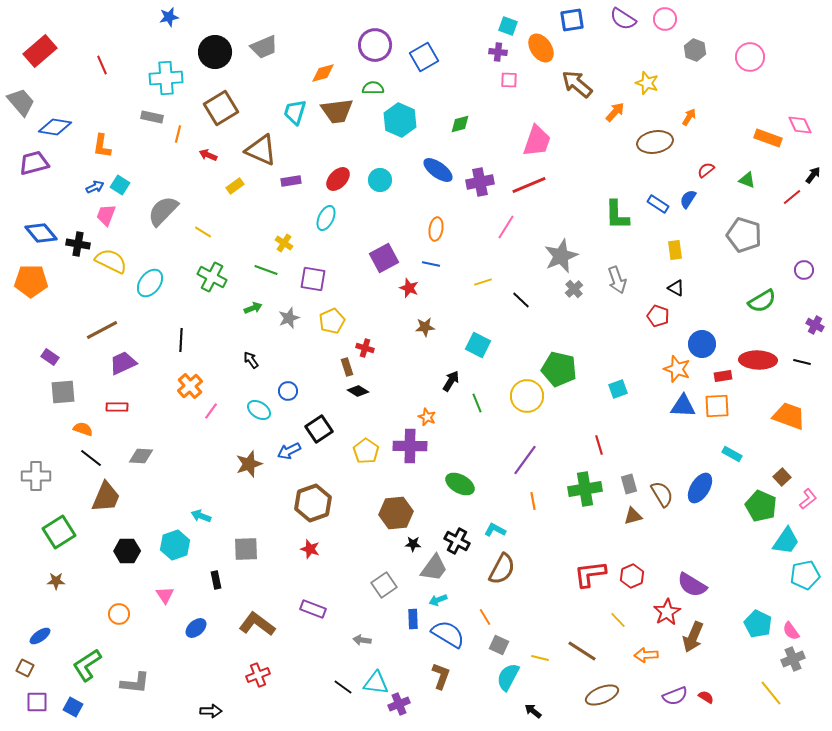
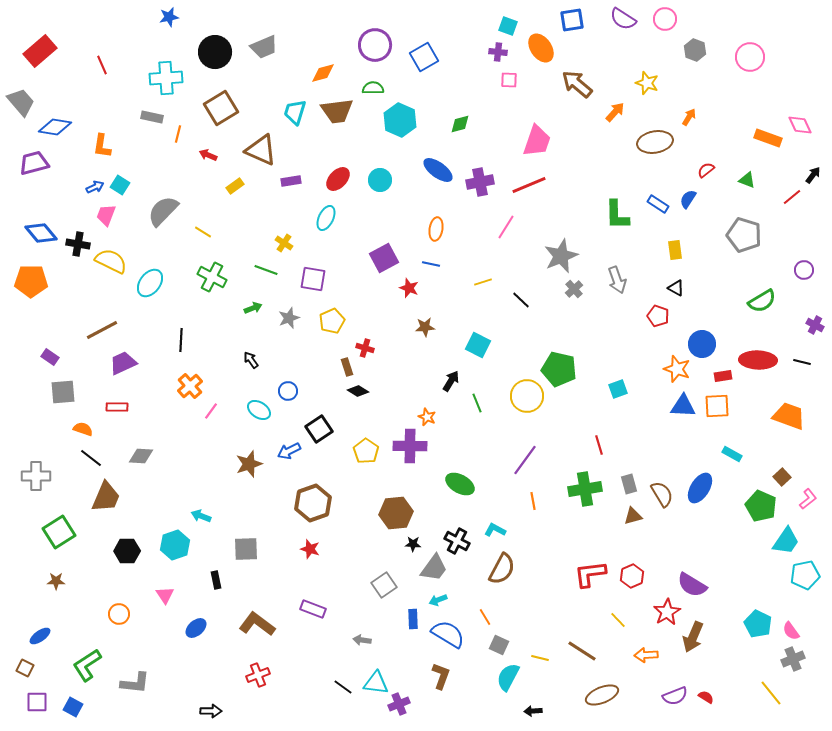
black arrow at (533, 711): rotated 42 degrees counterclockwise
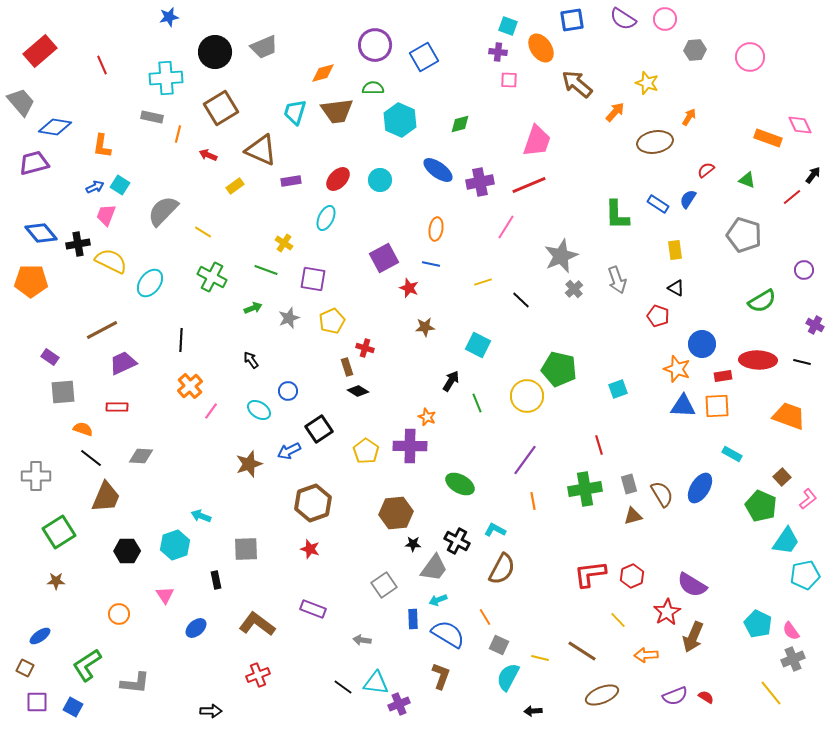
gray hexagon at (695, 50): rotated 25 degrees counterclockwise
black cross at (78, 244): rotated 20 degrees counterclockwise
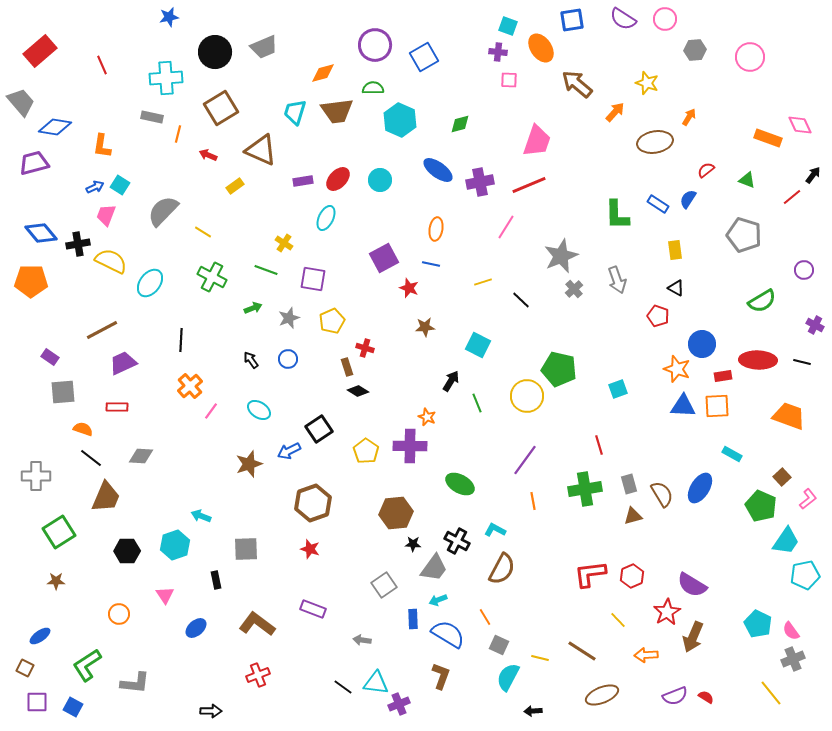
purple rectangle at (291, 181): moved 12 px right
blue circle at (288, 391): moved 32 px up
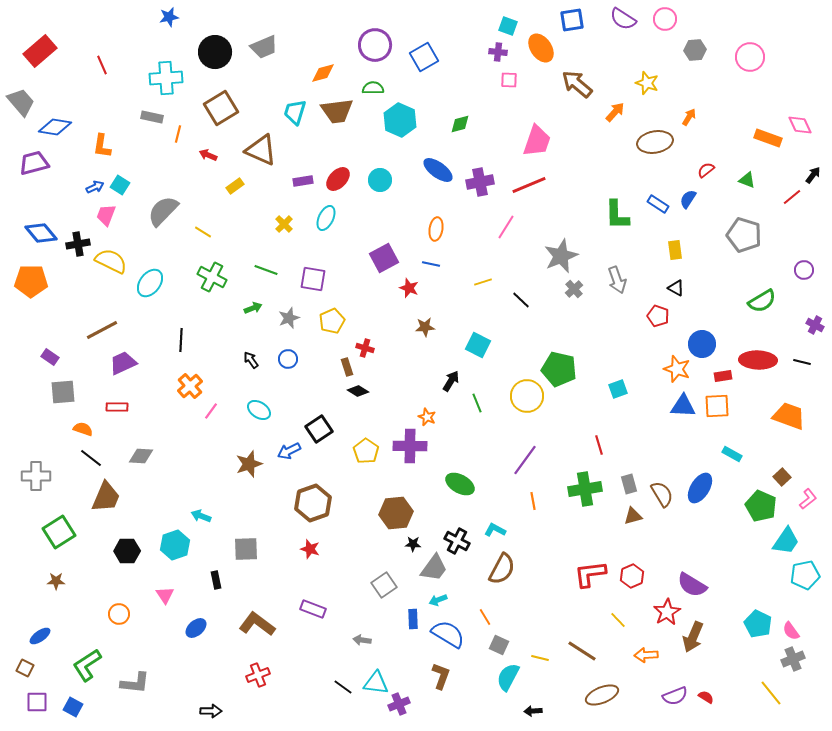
yellow cross at (284, 243): moved 19 px up; rotated 12 degrees clockwise
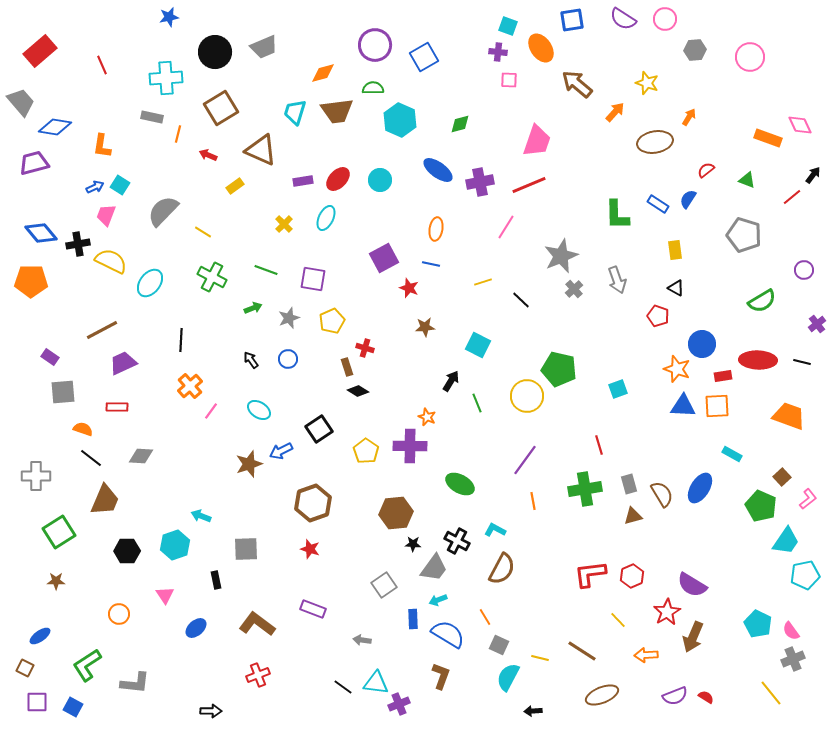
purple cross at (815, 325): moved 2 px right, 1 px up; rotated 24 degrees clockwise
blue arrow at (289, 451): moved 8 px left
brown trapezoid at (106, 497): moved 1 px left, 3 px down
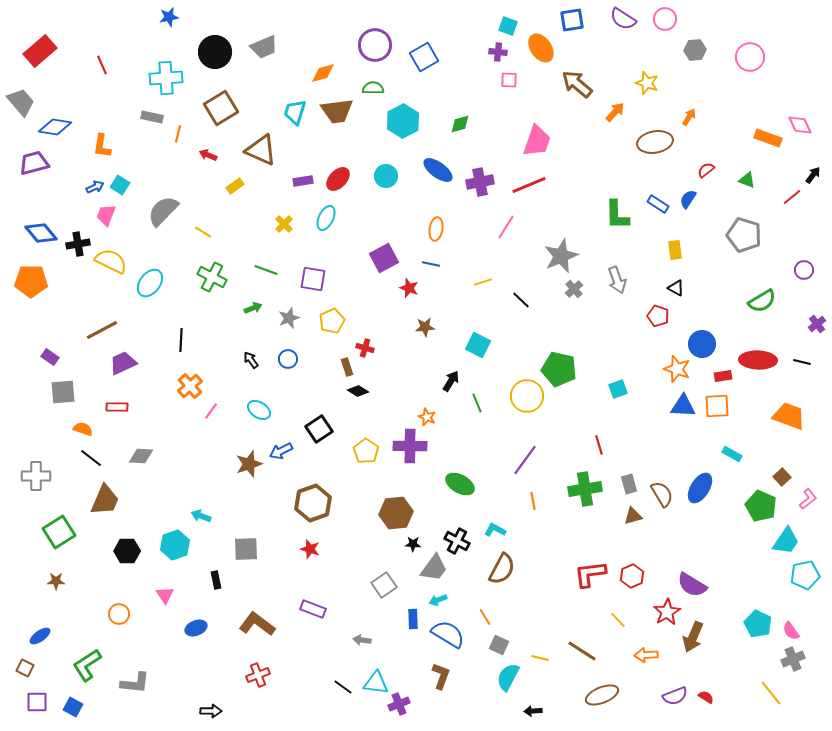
cyan hexagon at (400, 120): moved 3 px right, 1 px down; rotated 8 degrees clockwise
cyan circle at (380, 180): moved 6 px right, 4 px up
blue ellipse at (196, 628): rotated 20 degrees clockwise
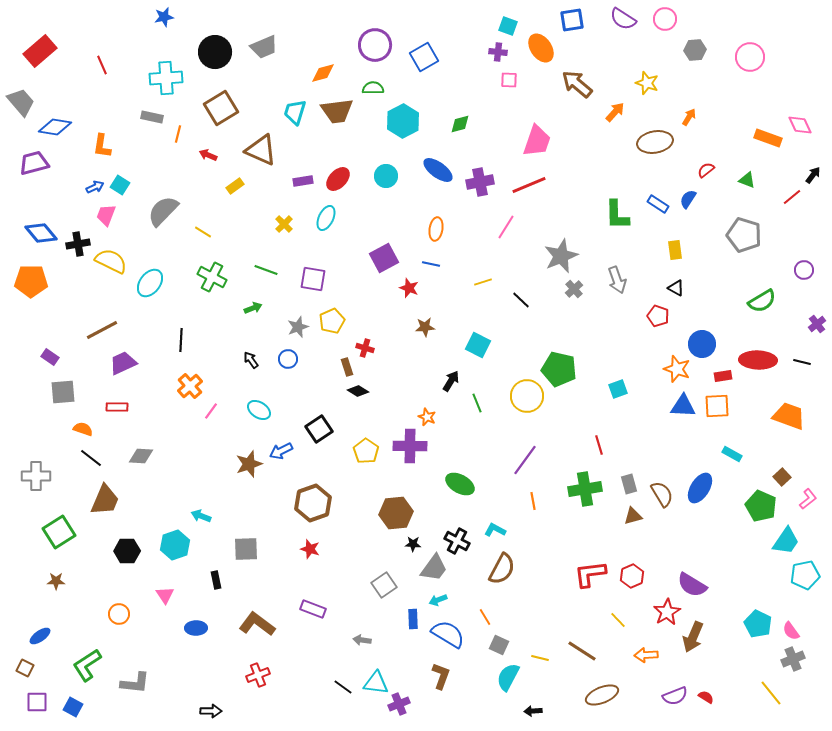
blue star at (169, 17): moved 5 px left
gray star at (289, 318): moved 9 px right, 9 px down
blue ellipse at (196, 628): rotated 20 degrees clockwise
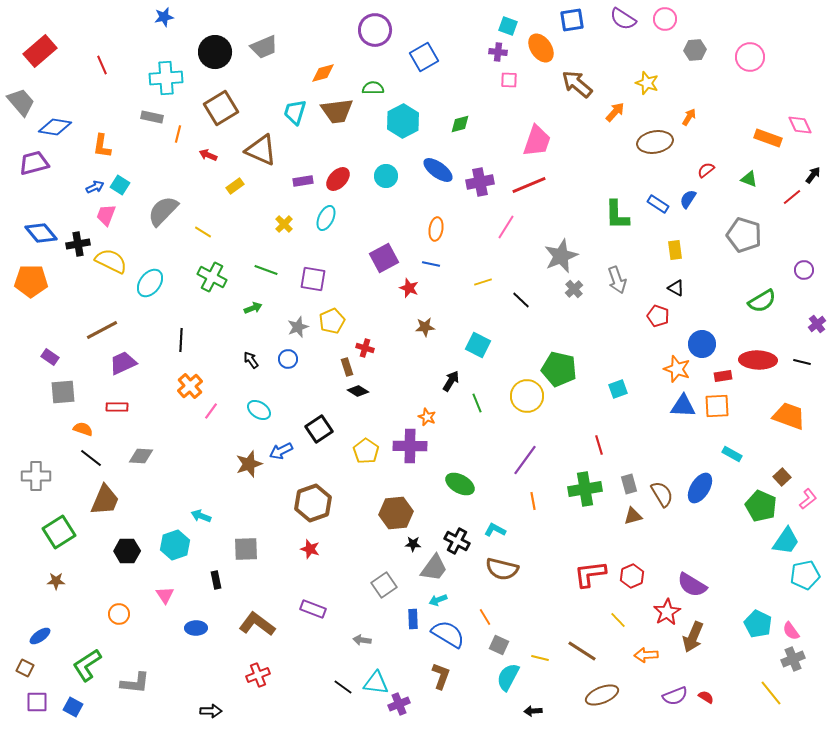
purple circle at (375, 45): moved 15 px up
green triangle at (747, 180): moved 2 px right, 1 px up
brown semicircle at (502, 569): rotated 76 degrees clockwise
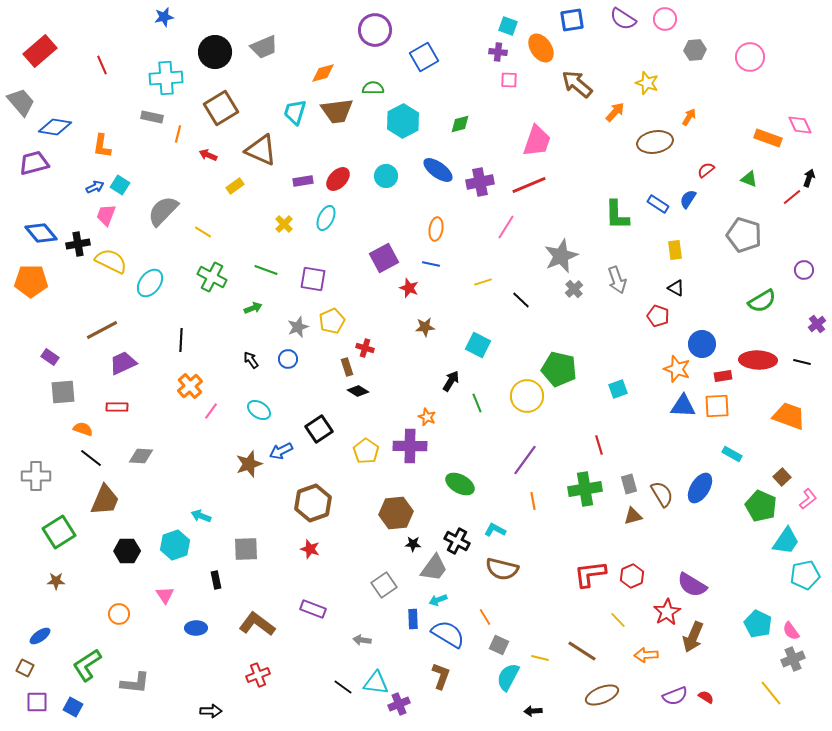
black arrow at (813, 175): moved 4 px left, 3 px down; rotated 18 degrees counterclockwise
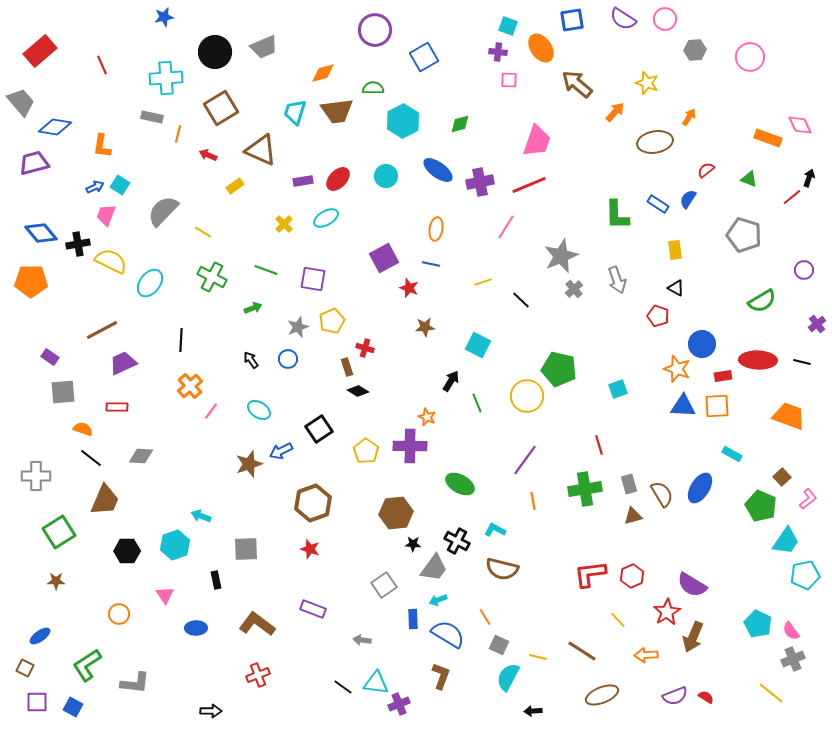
cyan ellipse at (326, 218): rotated 35 degrees clockwise
yellow line at (540, 658): moved 2 px left, 1 px up
yellow line at (771, 693): rotated 12 degrees counterclockwise
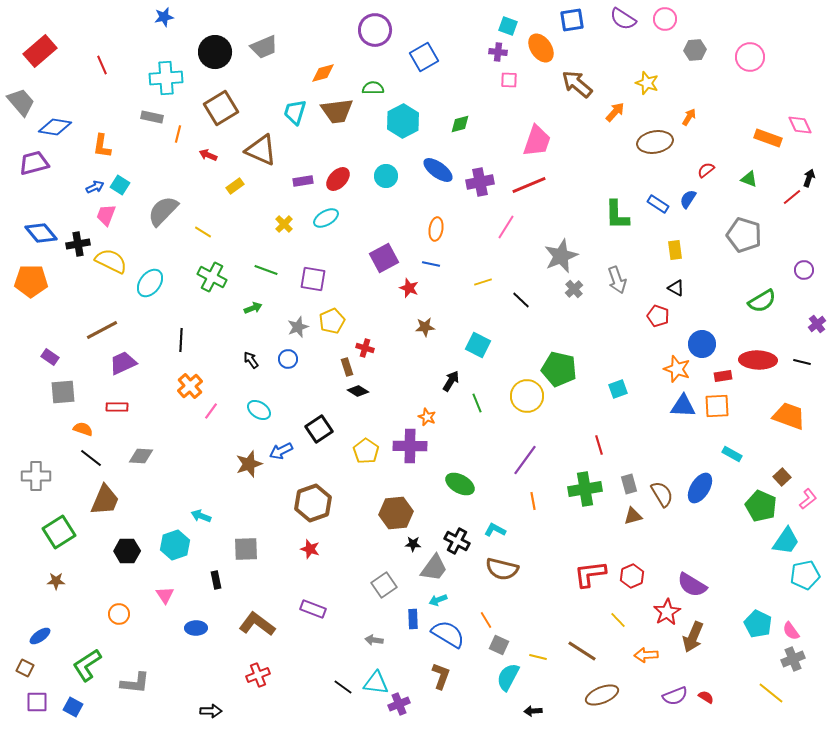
orange line at (485, 617): moved 1 px right, 3 px down
gray arrow at (362, 640): moved 12 px right
